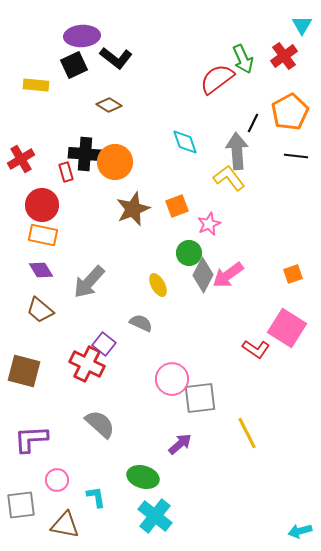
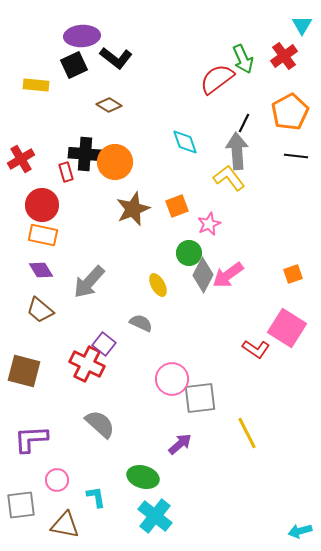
black line at (253, 123): moved 9 px left
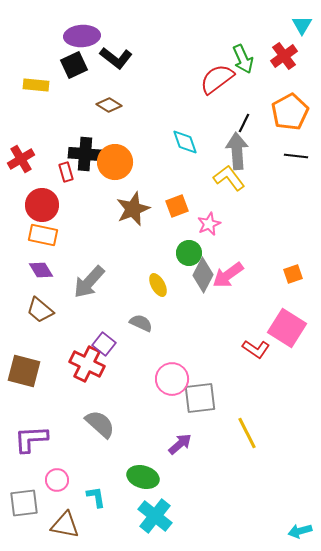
gray square at (21, 505): moved 3 px right, 2 px up
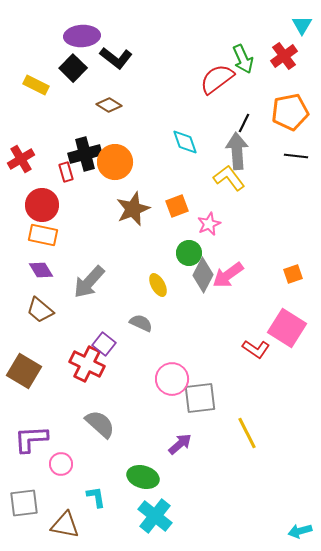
black square at (74, 65): moved 1 px left, 3 px down; rotated 20 degrees counterclockwise
yellow rectangle at (36, 85): rotated 20 degrees clockwise
orange pentagon at (290, 112): rotated 18 degrees clockwise
black cross at (85, 154): rotated 20 degrees counterclockwise
brown square at (24, 371): rotated 16 degrees clockwise
pink circle at (57, 480): moved 4 px right, 16 px up
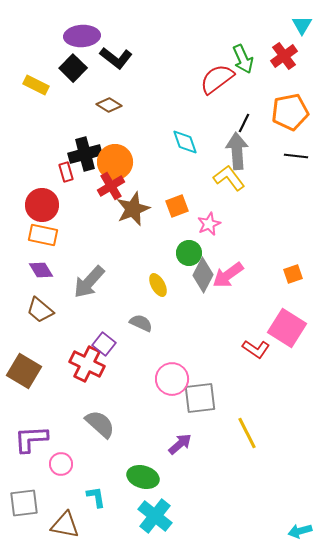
red cross at (21, 159): moved 90 px right, 27 px down
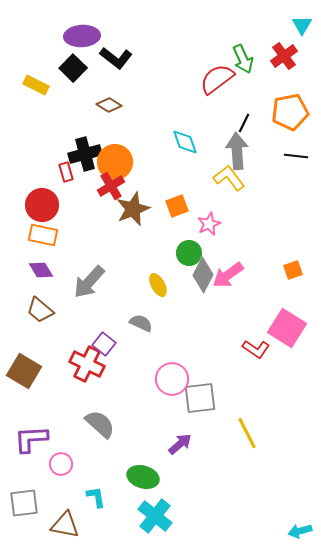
orange square at (293, 274): moved 4 px up
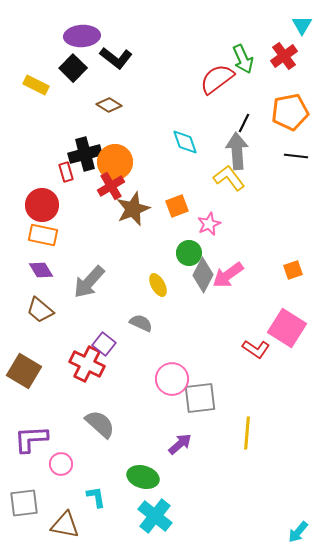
yellow line at (247, 433): rotated 32 degrees clockwise
cyan arrow at (300, 531): moved 2 px left, 1 px down; rotated 35 degrees counterclockwise
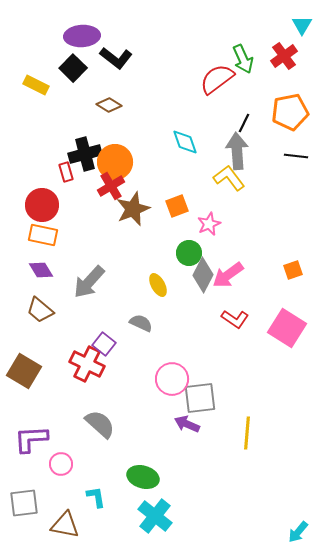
red L-shape at (256, 349): moved 21 px left, 30 px up
purple arrow at (180, 444): moved 7 px right, 20 px up; rotated 115 degrees counterclockwise
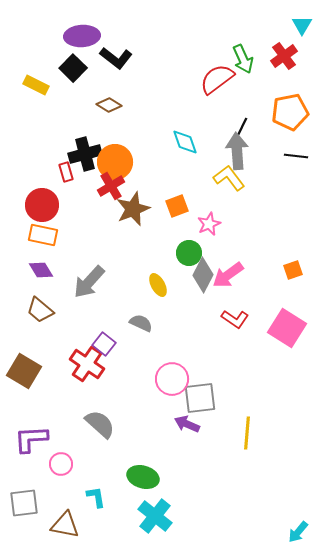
black line at (244, 123): moved 2 px left, 4 px down
red cross at (87, 364): rotated 8 degrees clockwise
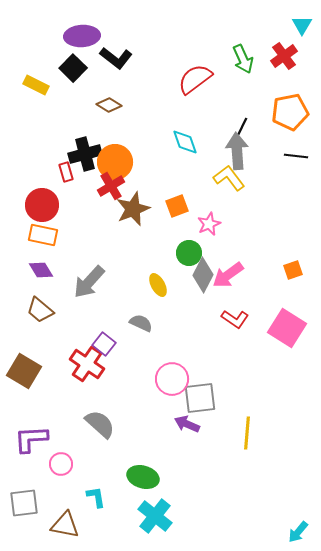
red semicircle at (217, 79): moved 22 px left
